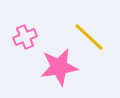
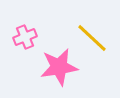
yellow line: moved 3 px right, 1 px down
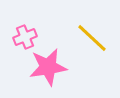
pink star: moved 11 px left
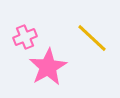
pink star: rotated 21 degrees counterclockwise
